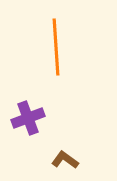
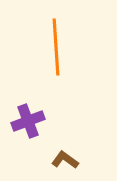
purple cross: moved 3 px down
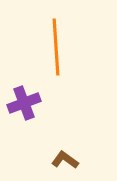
purple cross: moved 4 px left, 18 px up
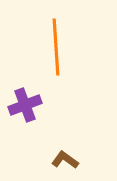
purple cross: moved 1 px right, 2 px down
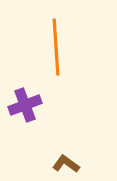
brown L-shape: moved 1 px right, 4 px down
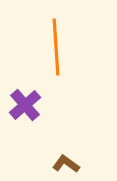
purple cross: rotated 20 degrees counterclockwise
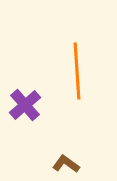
orange line: moved 21 px right, 24 px down
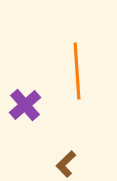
brown L-shape: rotated 80 degrees counterclockwise
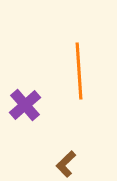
orange line: moved 2 px right
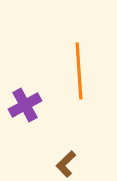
purple cross: rotated 12 degrees clockwise
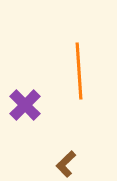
purple cross: rotated 16 degrees counterclockwise
